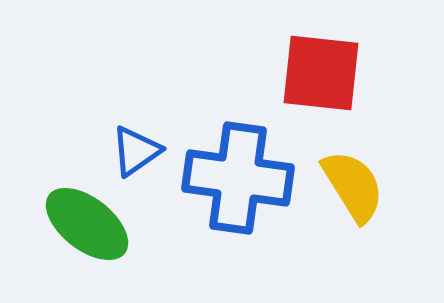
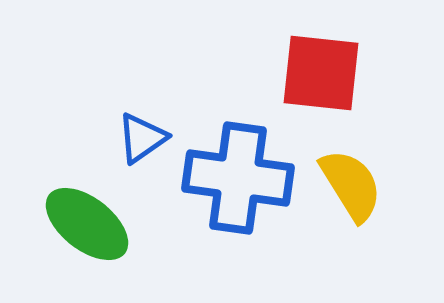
blue triangle: moved 6 px right, 13 px up
yellow semicircle: moved 2 px left, 1 px up
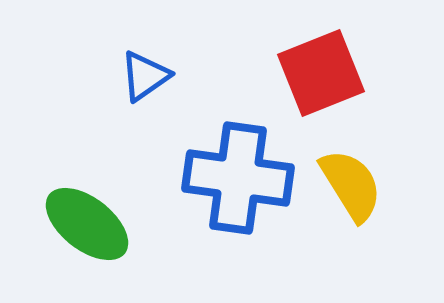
red square: rotated 28 degrees counterclockwise
blue triangle: moved 3 px right, 62 px up
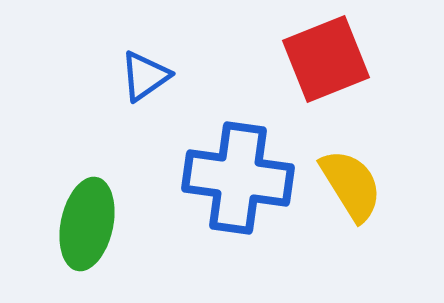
red square: moved 5 px right, 14 px up
green ellipse: rotated 64 degrees clockwise
